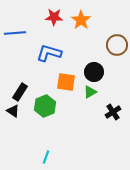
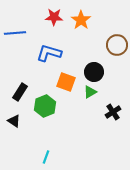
orange square: rotated 12 degrees clockwise
black triangle: moved 1 px right, 10 px down
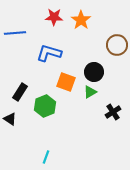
black triangle: moved 4 px left, 2 px up
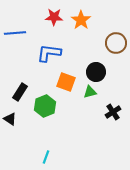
brown circle: moved 1 px left, 2 px up
blue L-shape: rotated 10 degrees counterclockwise
black circle: moved 2 px right
green triangle: rotated 16 degrees clockwise
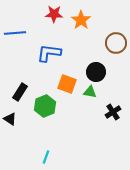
red star: moved 3 px up
orange square: moved 1 px right, 2 px down
green triangle: rotated 24 degrees clockwise
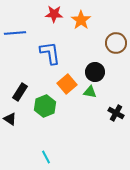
blue L-shape: moved 1 px right; rotated 75 degrees clockwise
black circle: moved 1 px left
orange square: rotated 30 degrees clockwise
black cross: moved 3 px right, 1 px down; rotated 28 degrees counterclockwise
cyan line: rotated 48 degrees counterclockwise
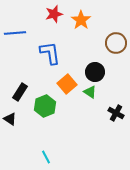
red star: rotated 18 degrees counterclockwise
green triangle: rotated 24 degrees clockwise
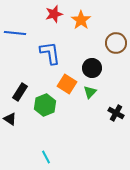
blue line: rotated 10 degrees clockwise
black circle: moved 3 px left, 4 px up
orange square: rotated 18 degrees counterclockwise
green triangle: rotated 40 degrees clockwise
green hexagon: moved 1 px up
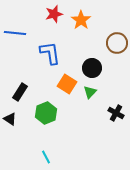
brown circle: moved 1 px right
green hexagon: moved 1 px right, 8 px down
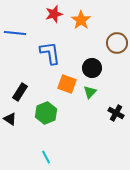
orange square: rotated 12 degrees counterclockwise
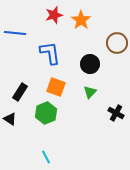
red star: moved 1 px down
black circle: moved 2 px left, 4 px up
orange square: moved 11 px left, 3 px down
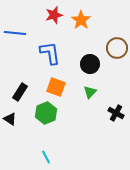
brown circle: moved 5 px down
